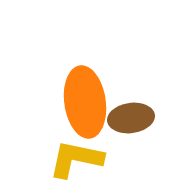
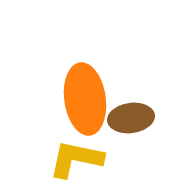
orange ellipse: moved 3 px up
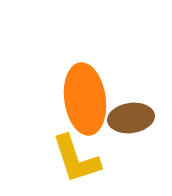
yellow L-shape: rotated 120 degrees counterclockwise
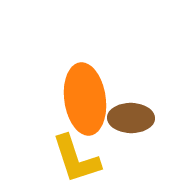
brown ellipse: rotated 9 degrees clockwise
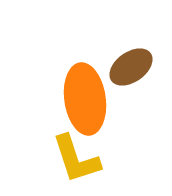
brown ellipse: moved 51 px up; rotated 36 degrees counterclockwise
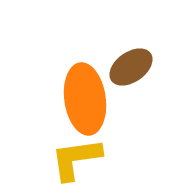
yellow L-shape: rotated 100 degrees clockwise
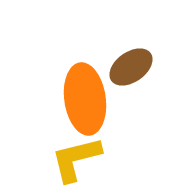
yellow L-shape: rotated 6 degrees counterclockwise
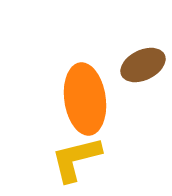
brown ellipse: moved 12 px right, 2 px up; rotated 9 degrees clockwise
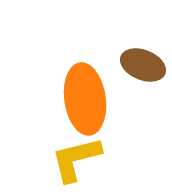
brown ellipse: rotated 48 degrees clockwise
